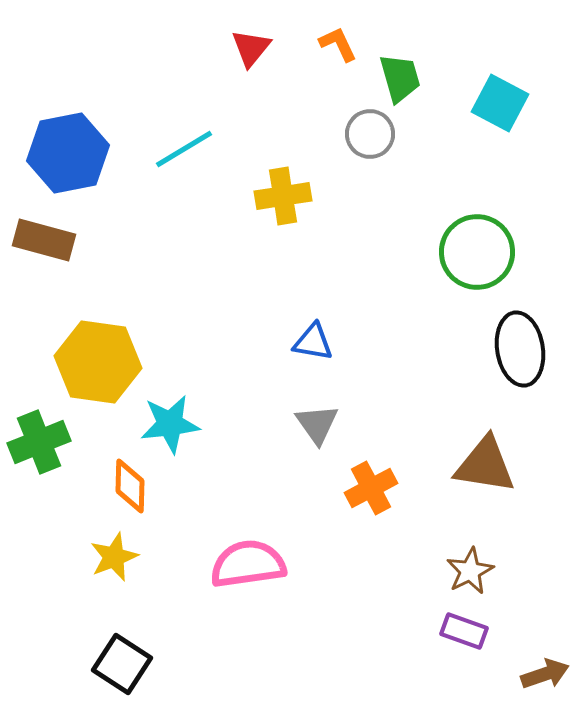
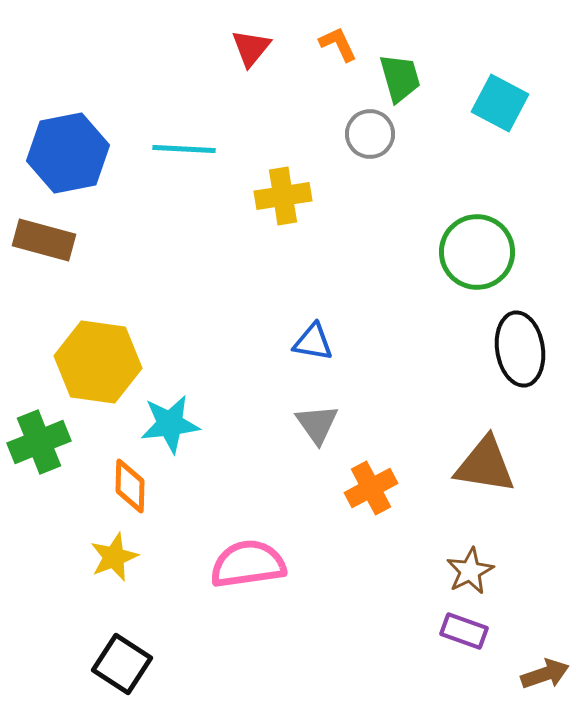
cyan line: rotated 34 degrees clockwise
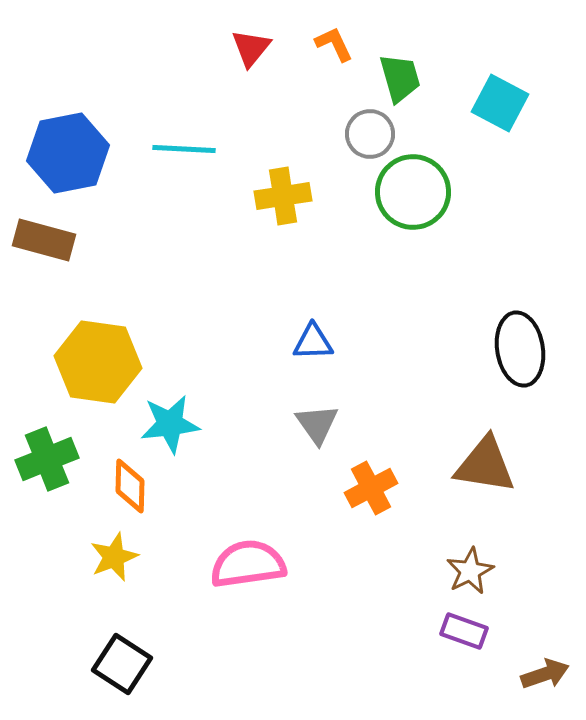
orange L-shape: moved 4 px left
green circle: moved 64 px left, 60 px up
blue triangle: rotated 12 degrees counterclockwise
green cross: moved 8 px right, 17 px down
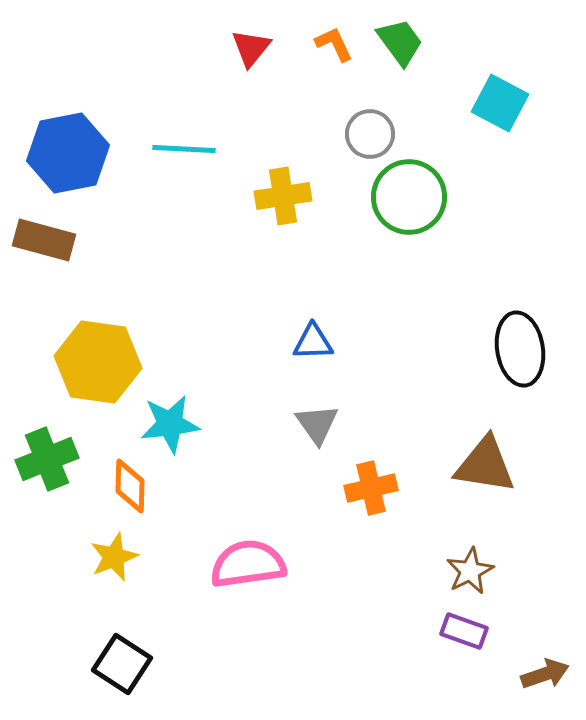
green trapezoid: moved 36 px up; rotated 20 degrees counterclockwise
green circle: moved 4 px left, 5 px down
orange cross: rotated 15 degrees clockwise
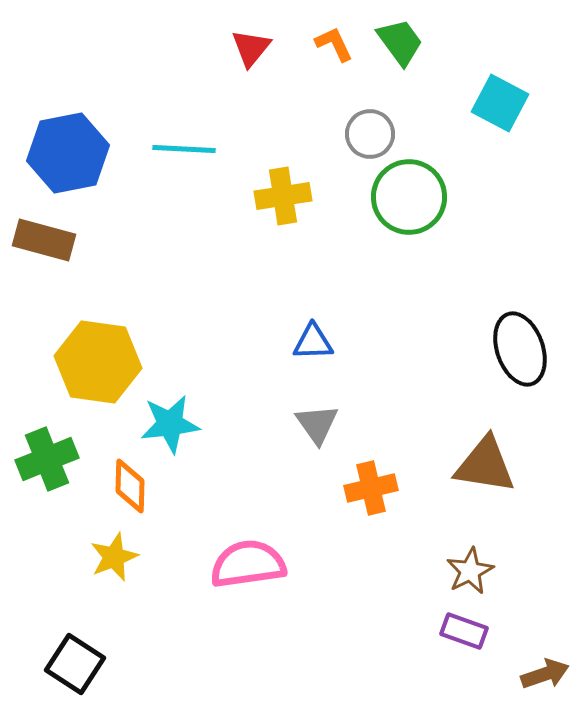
black ellipse: rotated 10 degrees counterclockwise
black square: moved 47 px left
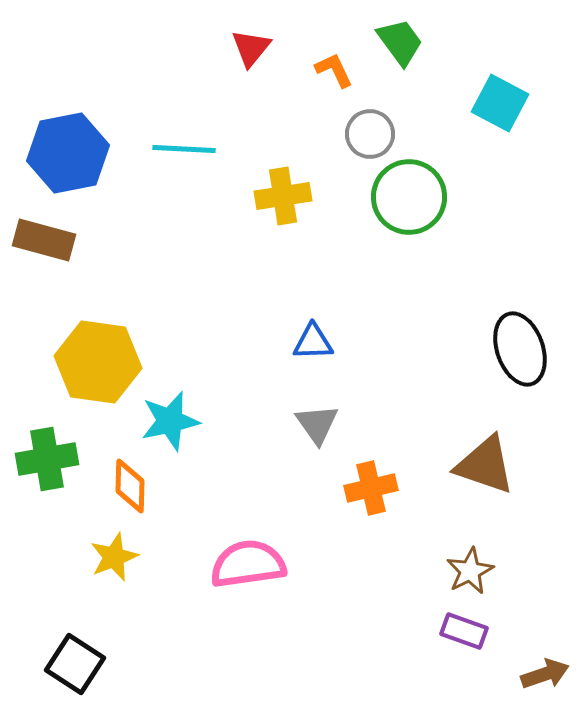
orange L-shape: moved 26 px down
cyan star: moved 3 px up; rotated 6 degrees counterclockwise
green cross: rotated 12 degrees clockwise
brown triangle: rotated 10 degrees clockwise
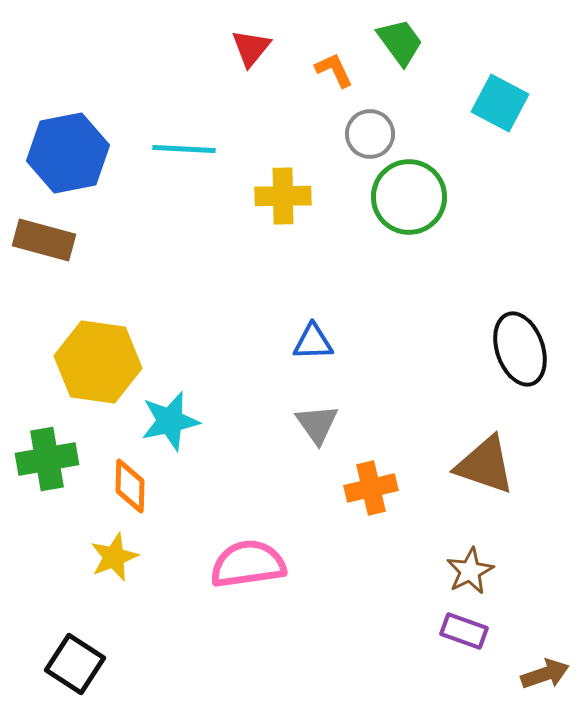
yellow cross: rotated 8 degrees clockwise
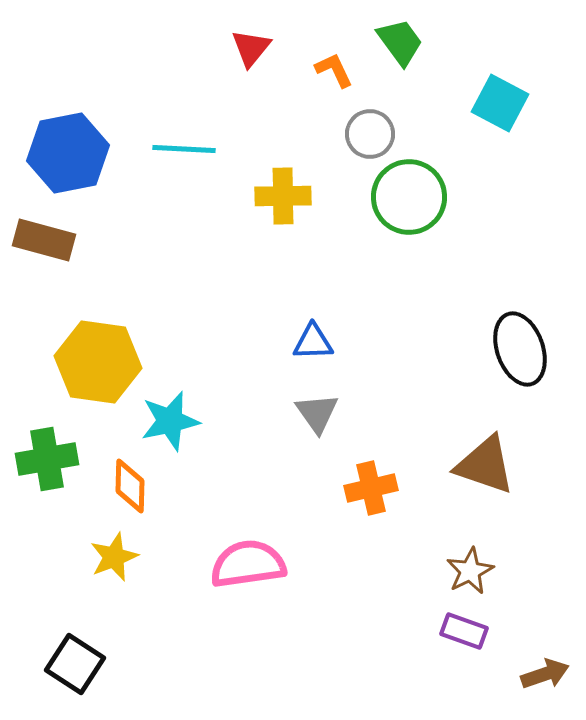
gray triangle: moved 11 px up
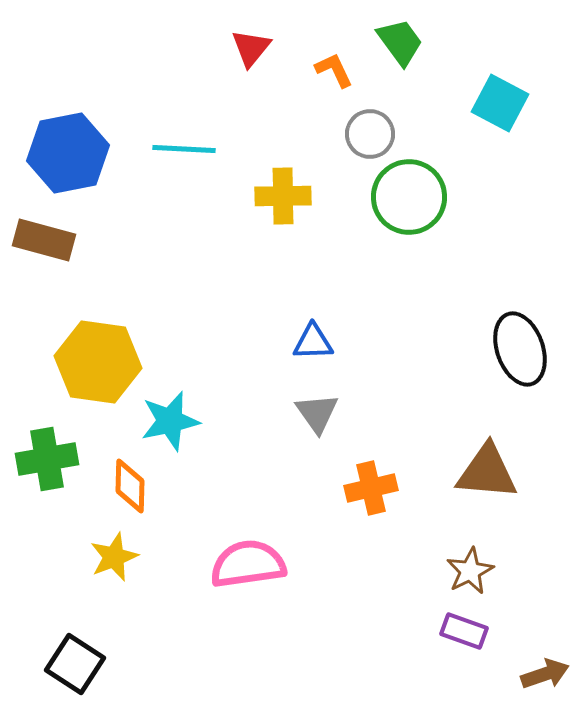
brown triangle: moved 2 px right, 7 px down; rotated 14 degrees counterclockwise
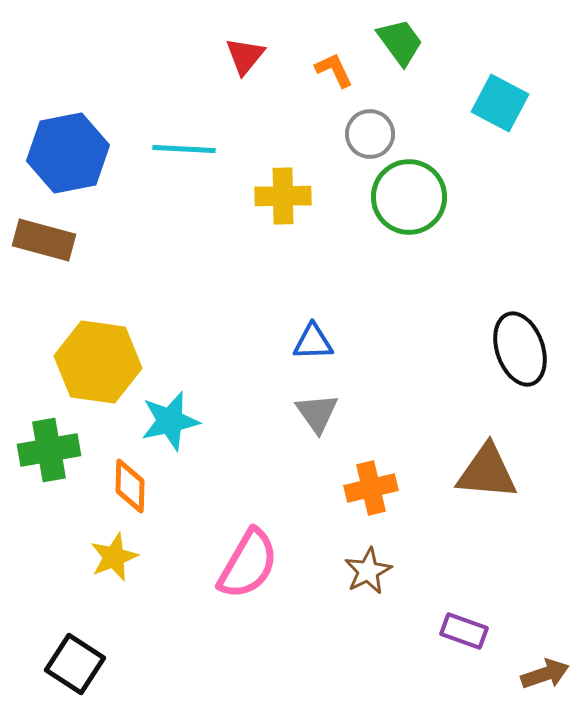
red triangle: moved 6 px left, 8 px down
green cross: moved 2 px right, 9 px up
pink semicircle: rotated 128 degrees clockwise
brown star: moved 102 px left
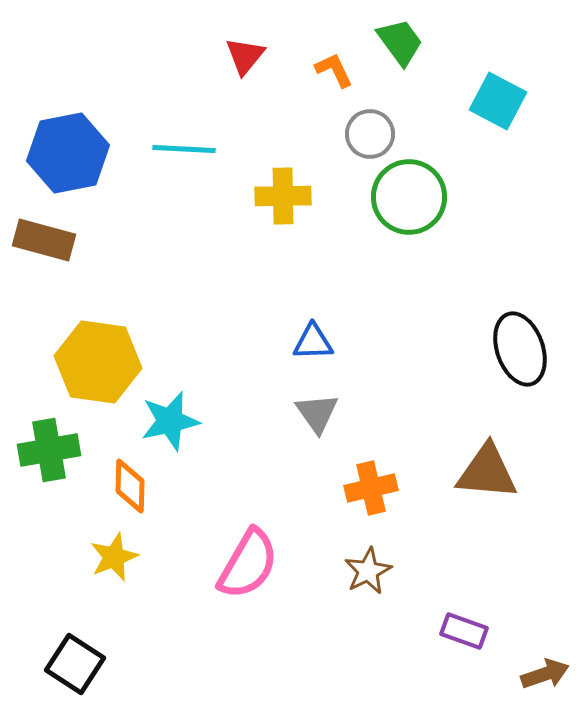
cyan square: moved 2 px left, 2 px up
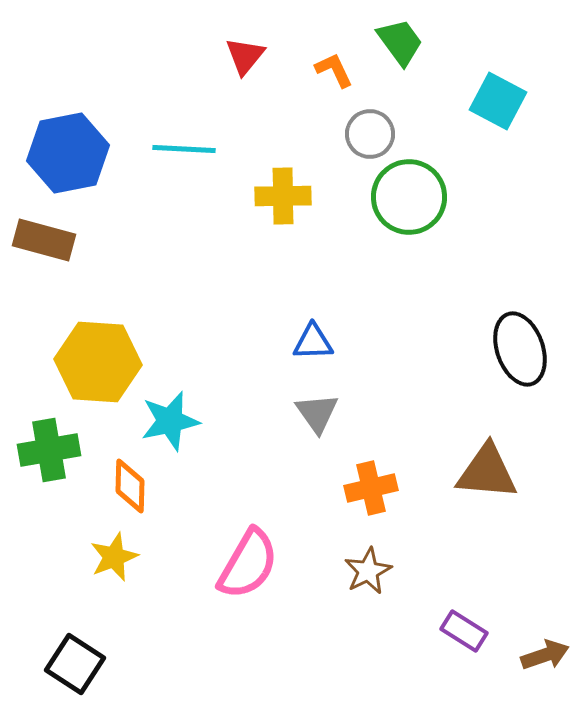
yellow hexagon: rotated 4 degrees counterclockwise
purple rectangle: rotated 12 degrees clockwise
brown arrow: moved 19 px up
